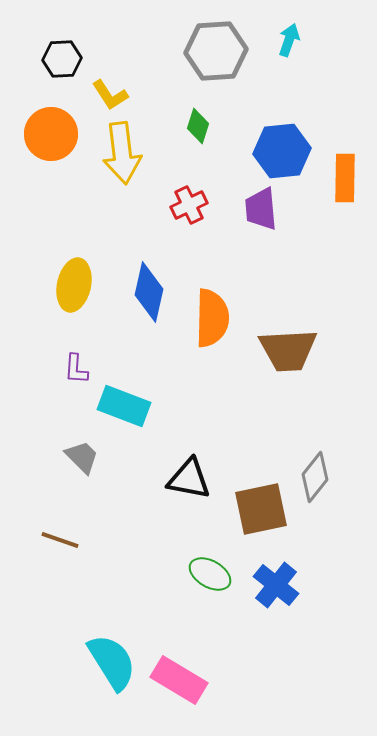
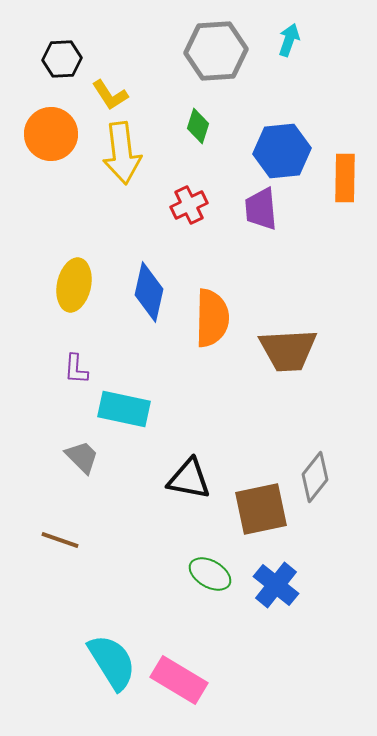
cyan rectangle: moved 3 px down; rotated 9 degrees counterclockwise
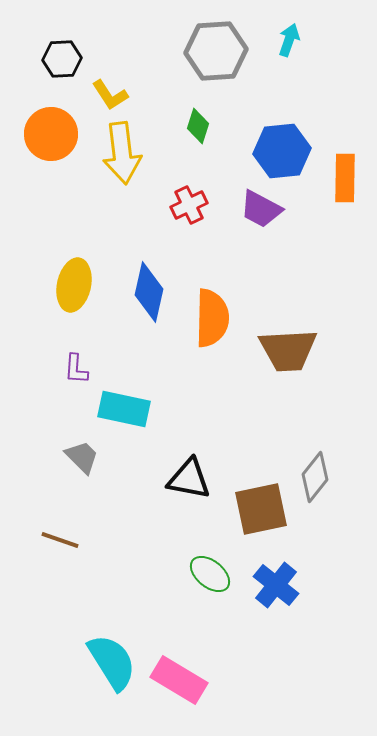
purple trapezoid: rotated 57 degrees counterclockwise
green ellipse: rotated 9 degrees clockwise
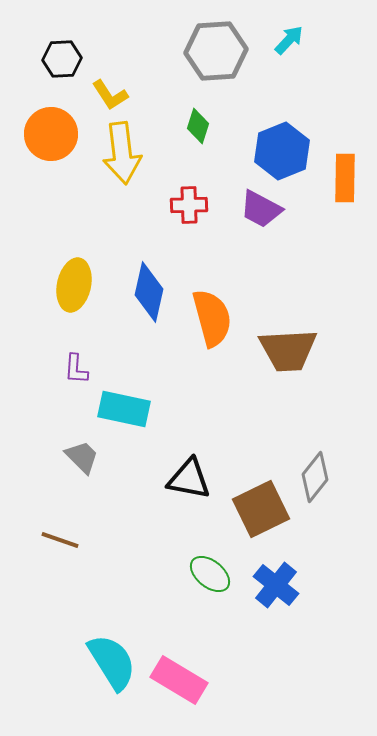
cyan arrow: rotated 24 degrees clockwise
blue hexagon: rotated 16 degrees counterclockwise
red cross: rotated 24 degrees clockwise
orange semicircle: rotated 16 degrees counterclockwise
brown square: rotated 14 degrees counterclockwise
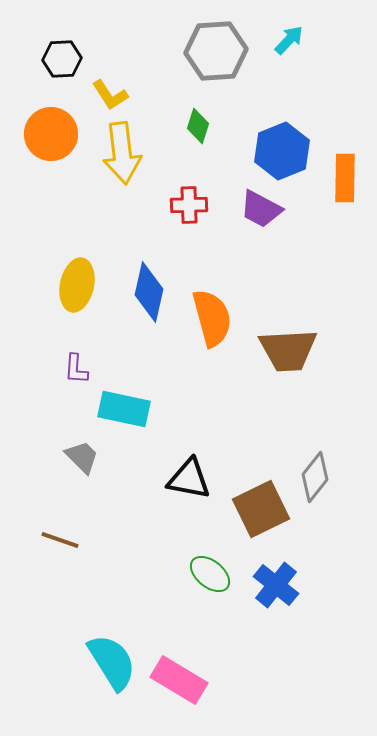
yellow ellipse: moved 3 px right
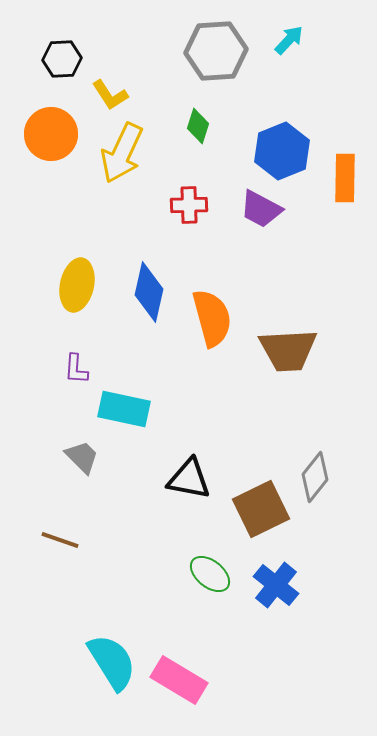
yellow arrow: rotated 32 degrees clockwise
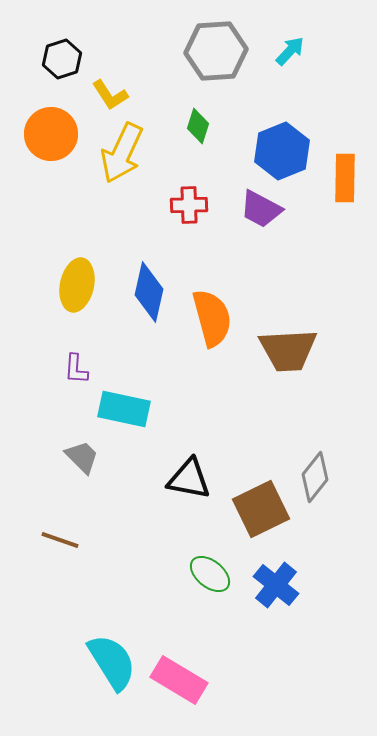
cyan arrow: moved 1 px right, 11 px down
black hexagon: rotated 15 degrees counterclockwise
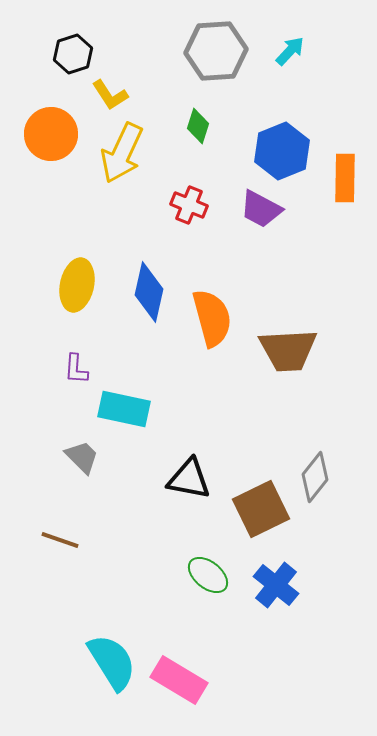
black hexagon: moved 11 px right, 5 px up
red cross: rotated 24 degrees clockwise
green ellipse: moved 2 px left, 1 px down
